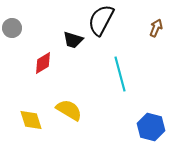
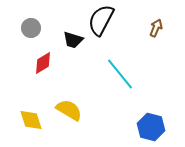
gray circle: moved 19 px right
cyan line: rotated 24 degrees counterclockwise
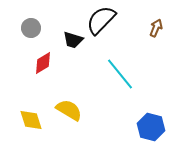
black semicircle: rotated 16 degrees clockwise
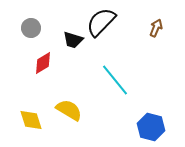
black semicircle: moved 2 px down
cyan line: moved 5 px left, 6 px down
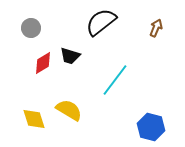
black semicircle: rotated 8 degrees clockwise
black trapezoid: moved 3 px left, 16 px down
cyan line: rotated 76 degrees clockwise
yellow diamond: moved 3 px right, 1 px up
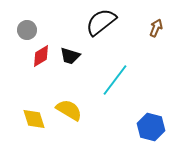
gray circle: moved 4 px left, 2 px down
red diamond: moved 2 px left, 7 px up
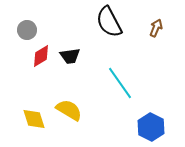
black semicircle: moved 8 px right; rotated 80 degrees counterclockwise
black trapezoid: rotated 25 degrees counterclockwise
cyan line: moved 5 px right, 3 px down; rotated 72 degrees counterclockwise
blue hexagon: rotated 12 degrees clockwise
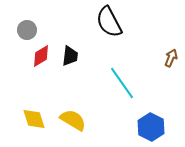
brown arrow: moved 15 px right, 30 px down
black trapezoid: rotated 75 degrees counterclockwise
cyan line: moved 2 px right
yellow semicircle: moved 4 px right, 10 px down
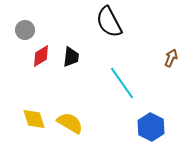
gray circle: moved 2 px left
black trapezoid: moved 1 px right, 1 px down
yellow semicircle: moved 3 px left, 3 px down
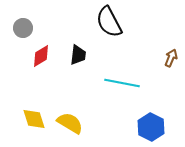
gray circle: moved 2 px left, 2 px up
black trapezoid: moved 7 px right, 2 px up
cyan line: rotated 44 degrees counterclockwise
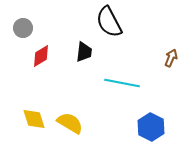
black trapezoid: moved 6 px right, 3 px up
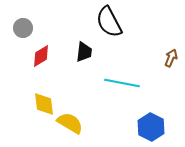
yellow diamond: moved 10 px right, 15 px up; rotated 10 degrees clockwise
